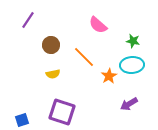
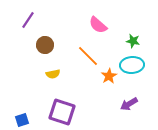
brown circle: moved 6 px left
orange line: moved 4 px right, 1 px up
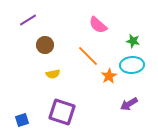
purple line: rotated 24 degrees clockwise
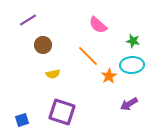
brown circle: moved 2 px left
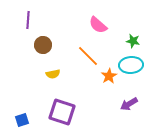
purple line: rotated 54 degrees counterclockwise
cyan ellipse: moved 1 px left
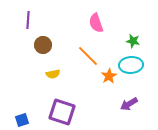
pink semicircle: moved 2 px left, 2 px up; rotated 30 degrees clockwise
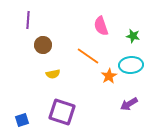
pink semicircle: moved 5 px right, 3 px down
green star: moved 5 px up
orange line: rotated 10 degrees counterclockwise
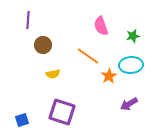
green star: rotated 24 degrees counterclockwise
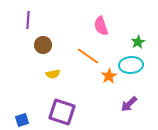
green star: moved 5 px right, 6 px down; rotated 16 degrees counterclockwise
purple arrow: rotated 12 degrees counterclockwise
